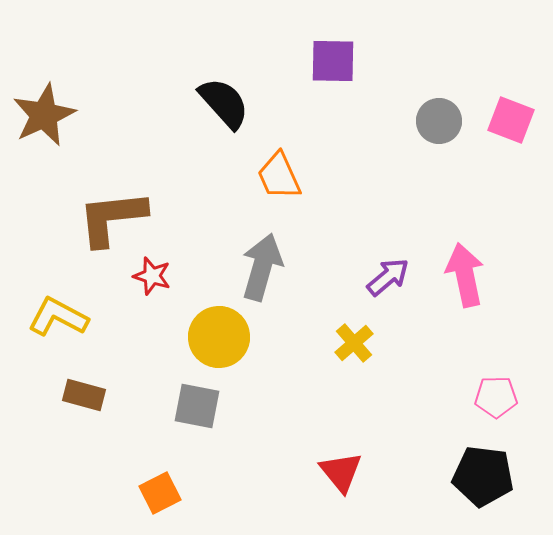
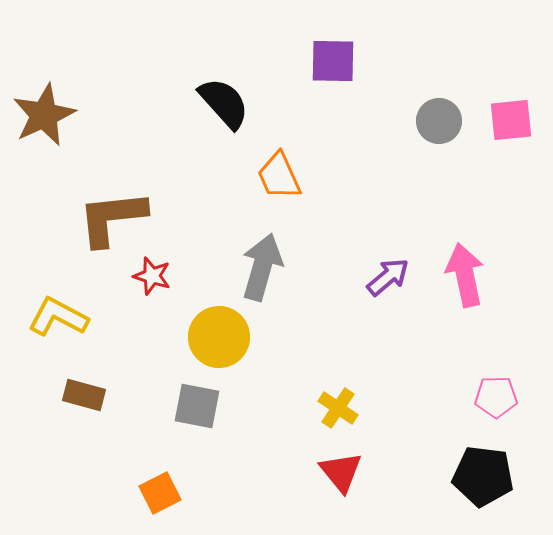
pink square: rotated 27 degrees counterclockwise
yellow cross: moved 16 px left, 65 px down; rotated 15 degrees counterclockwise
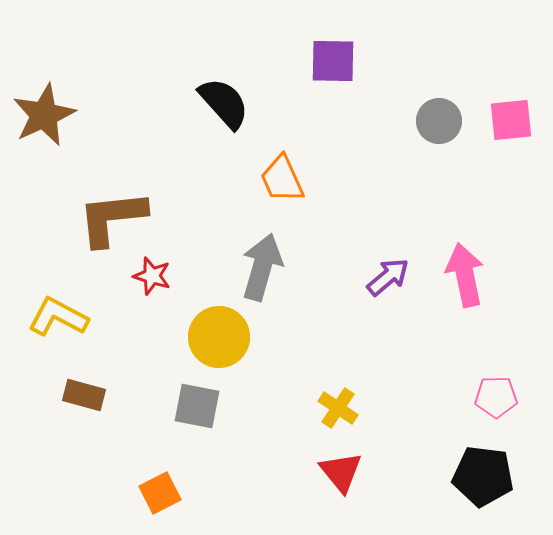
orange trapezoid: moved 3 px right, 3 px down
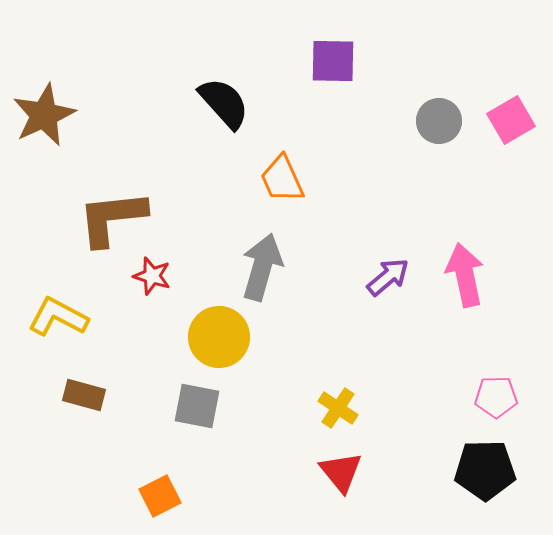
pink square: rotated 24 degrees counterclockwise
black pentagon: moved 2 px right, 6 px up; rotated 8 degrees counterclockwise
orange square: moved 3 px down
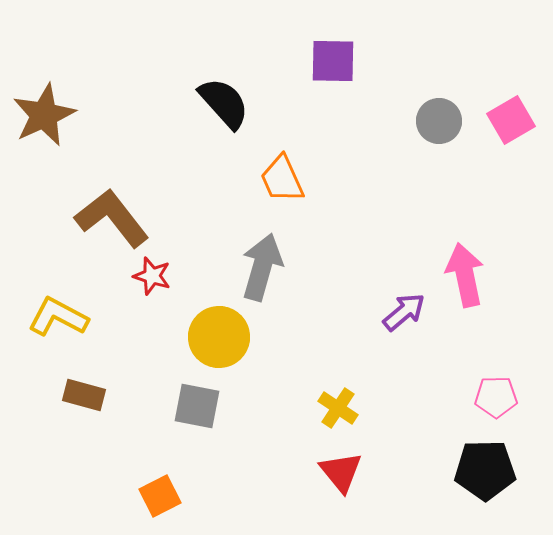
brown L-shape: rotated 58 degrees clockwise
purple arrow: moved 16 px right, 35 px down
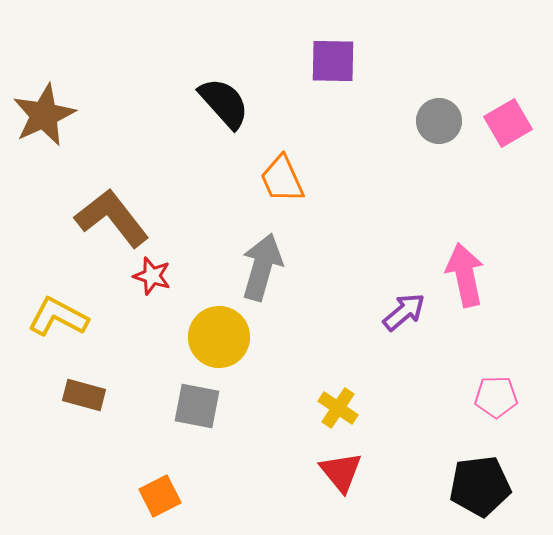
pink square: moved 3 px left, 3 px down
black pentagon: moved 5 px left, 16 px down; rotated 6 degrees counterclockwise
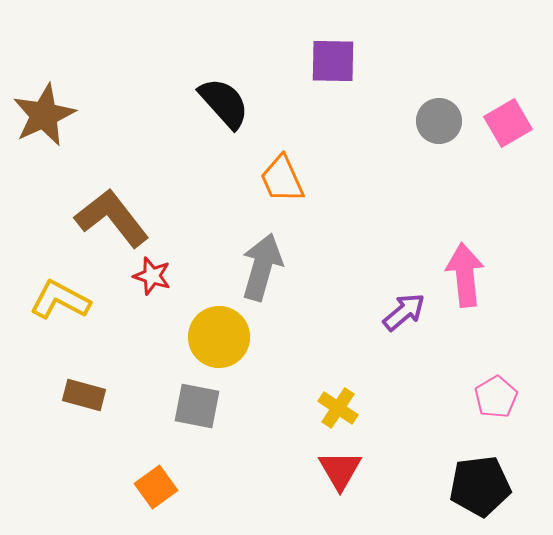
pink arrow: rotated 6 degrees clockwise
yellow L-shape: moved 2 px right, 17 px up
pink pentagon: rotated 30 degrees counterclockwise
red triangle: moved 1 px left, 2 px up; rotated 9 degrees clockwise
orange square: moved 4 px left, 9 px up; rotated 9 degrees counterclockwise
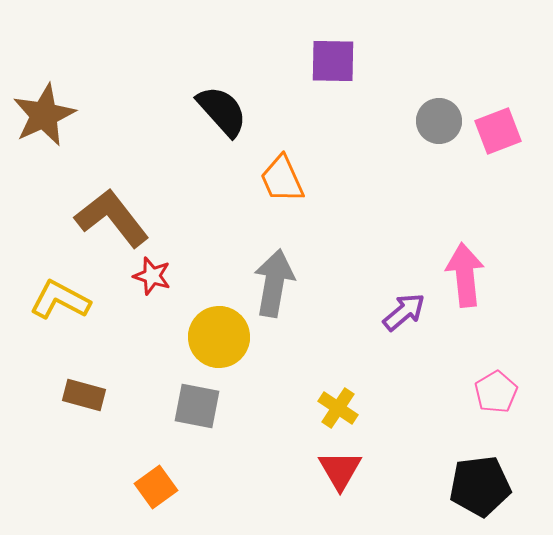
black semicircle: moved 2 px left, 8 px down
pink square: moved 10 px left, 8 px down; rotated 9 degrees clockwise
gray arrow: moved 12 px right, 16 px down; rotated 6 degrees counterclockwise
pink pentagon: moved 5 px up
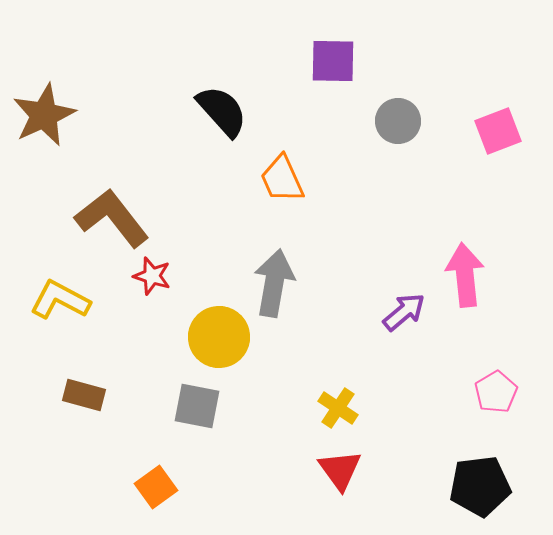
gray circle: moved 41 px left
red triangle: rotated 6 degrees counterclockwise
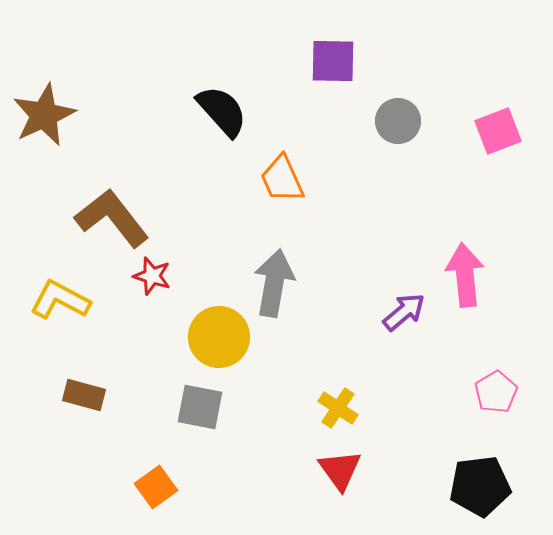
gray square: moved 3 px right, 1 px down
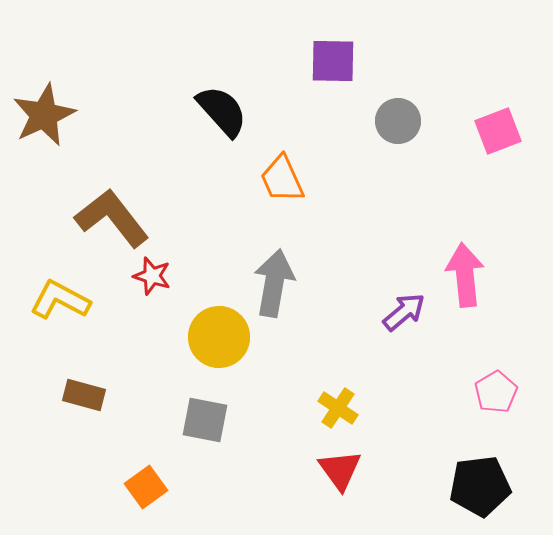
gray square: moved 5 px right, 13 px down
orange square: moved 10 px left
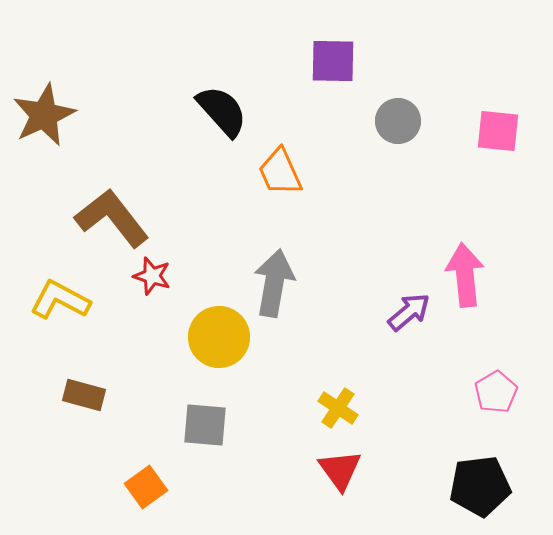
pink square: rotated 27 degrees clockwise
orange trapezoid: moved 2 px left, 7 px up
purple arrow: moved 5 px right
gray square: moved 5 px down; rotated 6 degrees counterclockwise
